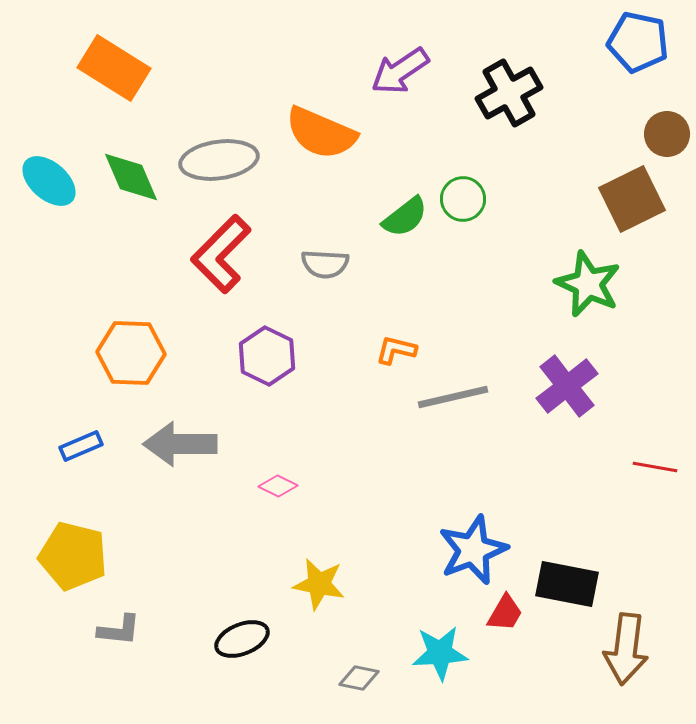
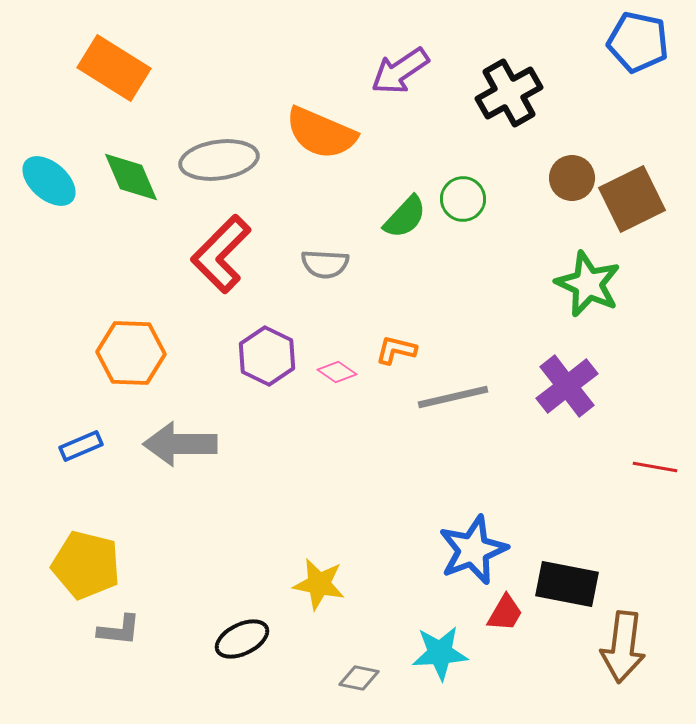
brown circle: moved 95 px left, 44 px down
green semicircle: rotated 9 degrees counterclockwise
pink diamond: moved 59 px right, 114 px up; rotated 9 degrees clockwise
yellow pentagon: moved 13 px right, 9 px down
black ellipse: rotated 4 degrees counterclockwise
brown arrow: moved 3 px left, 2 px up
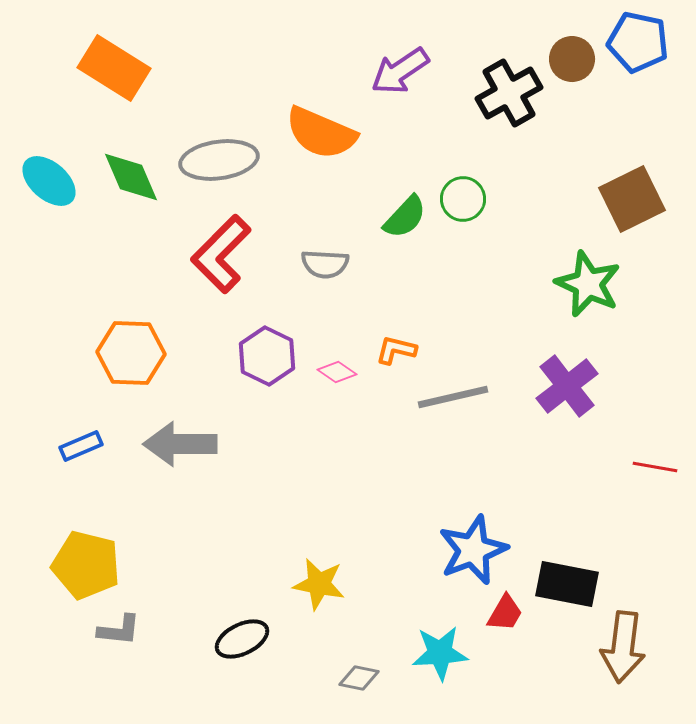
brown circle: moved 119 px up
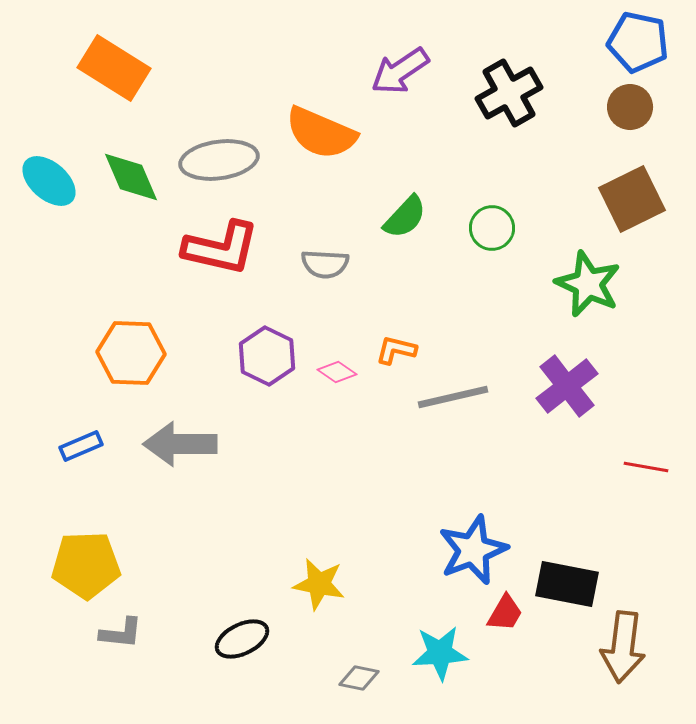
brown circle: moved 58 px right, 48 px down
green circle: moved 29 px right, 29 px down
red L-shape: moved 6 px up; rotated 122 degrees counterclockwise
red line: moved 9 px left
yellow pentagon: rotated 16 degrees counterclockwise
gray L-shape: moved 2 px right, 3 px down
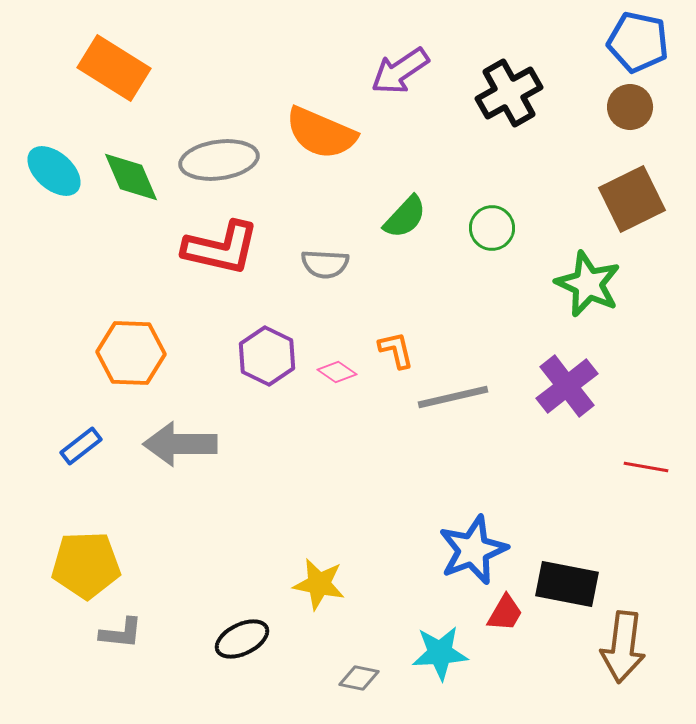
cyan ellipse: moved 5 px right, 10 px up
orange L-shape: rotated 63 degrees clockwise
blue rectangle: rotated 15 degrees counterclockwise
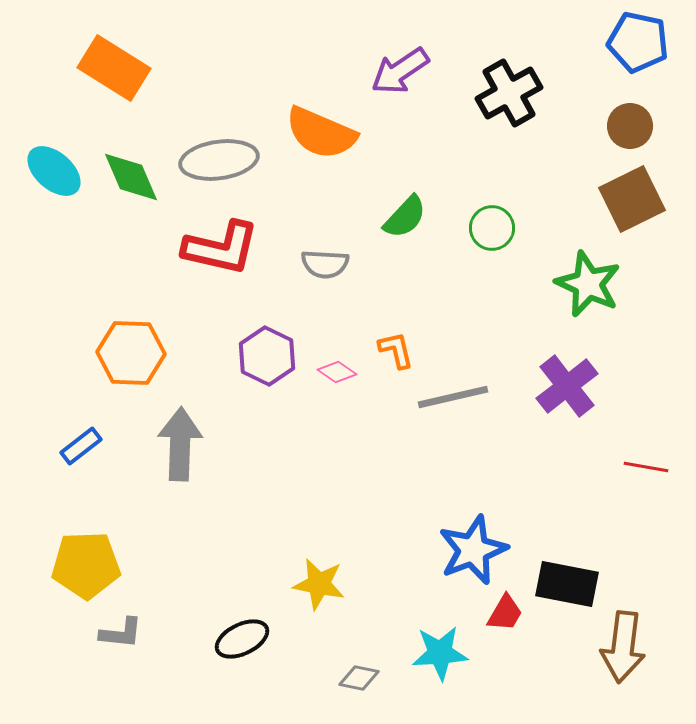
brown circle: moved 19 px down
gray arrow: rotated 92 degrees clockwise
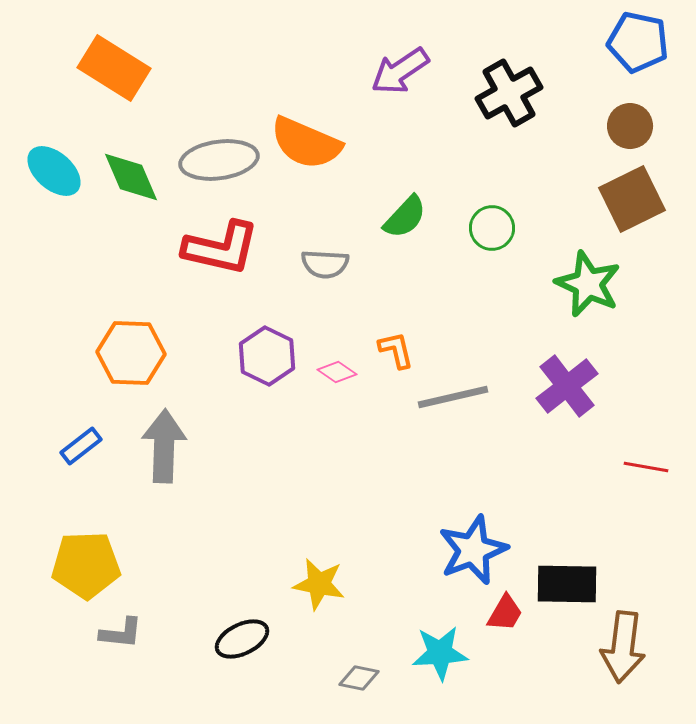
orange semicircle: moved 15 px left, 10 px down
gray arrow: moved 16 px left, 2 px down
black rectangle: rotated 10 degrees counterclockwise
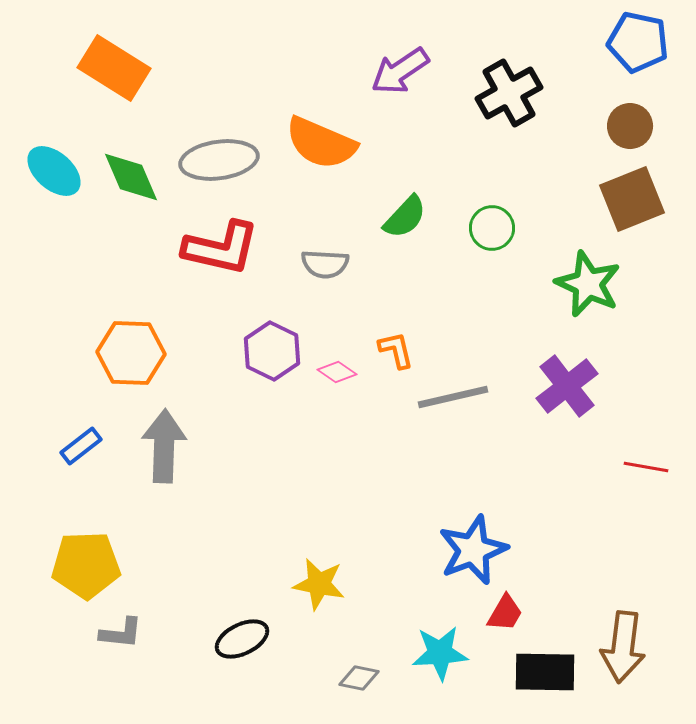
orange semicircle: moved 15 px right
brown square: rotated 4 degrees clockwise
purple hexagon: moved 5 px right, 5 px up
black rectangle: moved 22 px left, 88 px down
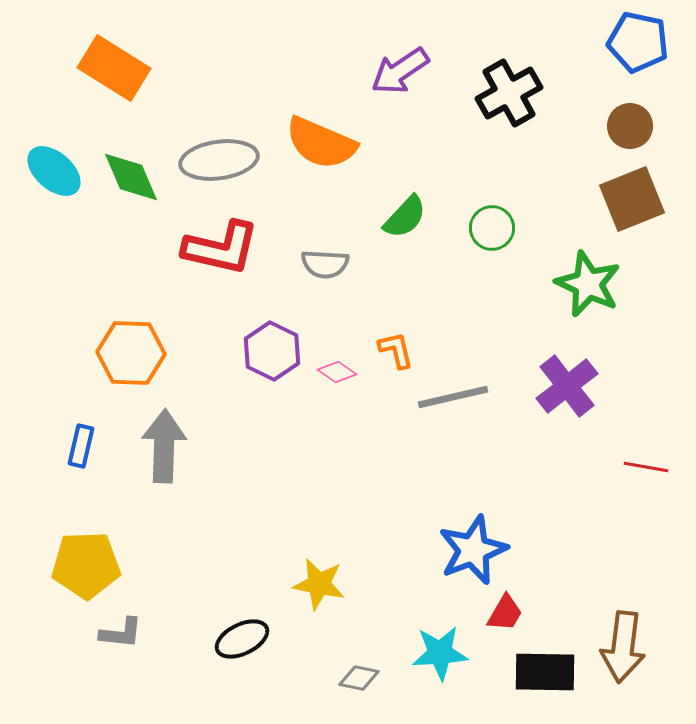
blue rectangle: rotated 39 degrees counterclockwise
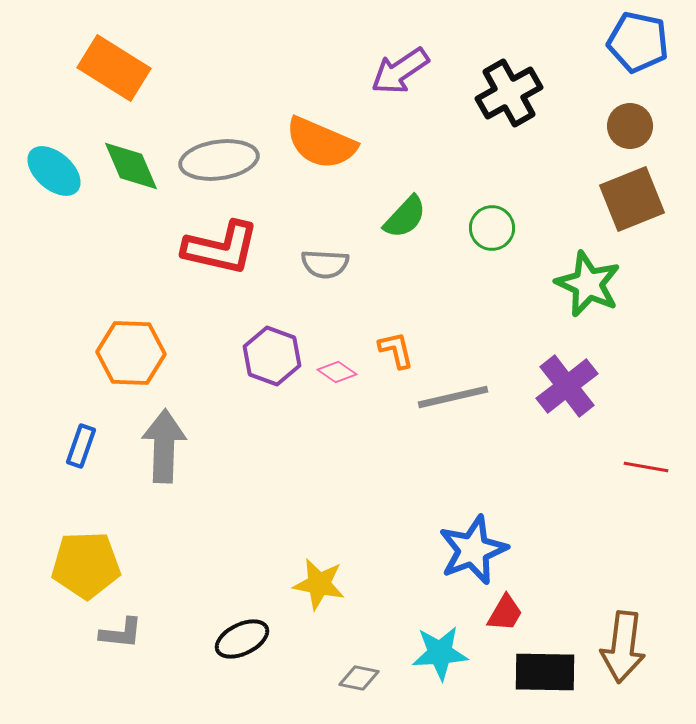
green diamond: moved 11 px up
purple hexagon: moved 5 px down; rotated 6 degrees counterclockwise
blue rectangle: rotated 6 degrees clockwise
